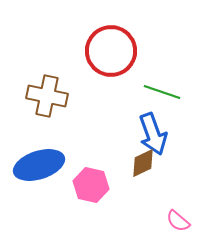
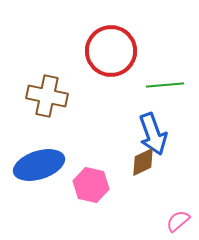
green line: moved 3 px right, 7 px up; rotated 24 degrees counterclockwise
brown diamond: moved 1 px up
pink semicircle: rotated 100 degrees clockwise
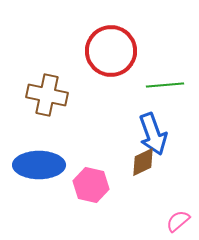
brown cross: moved 1 px up
blue ellipse: rotated 18 degrees clockwise
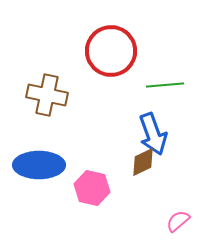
pink hexagon: moved 1 px right, 3 px down
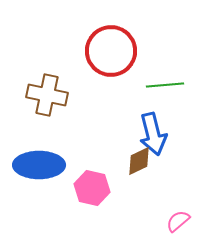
blue arrow: rotated 6 degrees clockwise
brown diamond: moved 4 px left, 1 px up
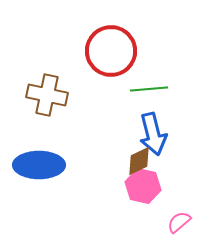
green line: moved 16 px left, 4 px down
pink hexagon: moved 51 px right, 2 px up
pink semicircle: moved 1 px right, 1 px down
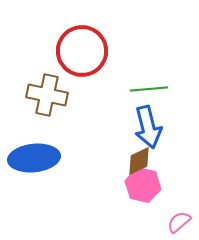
red circle: moved 29 px left
blue arrow: moved 5 px left, 7 px up
blue ellipse: moved 5 px left, 7 px up; rotated 6 degrees counterclockwise
pink hexagon: moved 1 px up
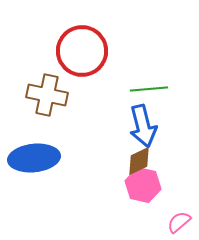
blue arrow: moved 5 px left, 1 px up
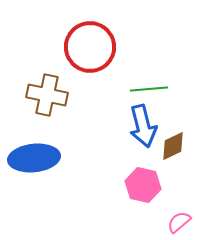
red circle: moved 8 px right, 4 px up
brown diamond: moved 34 px right, 15 px up
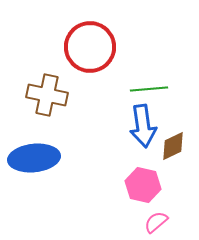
blue arrow: rotated 6 degrees clockwise
pink semicircle: moved 23 px left
